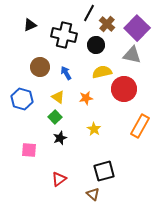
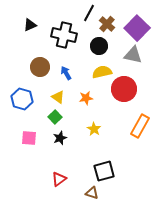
black circle: moved 3 px right, 1 px down
gray triangle: moved 1 px right
pink square: moved 12 px up
brown triangle: moved 1 px left, 1 px up; rotated 24 degrees counterclockwise
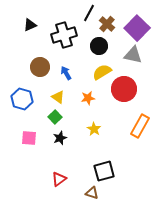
black cross: rotated 30 degrees counterclockwise
yellow semicircle: rotated 18 degrees counterclockwise
orange star: moved 2 px right
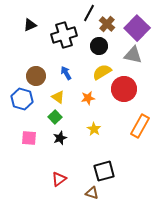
brown circle: moved 4 px left, 9 px down
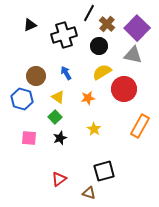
brown triangle: moved 3 px left
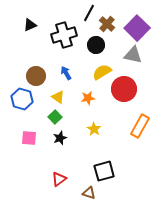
black circle: moved 3 px left, 1 px up
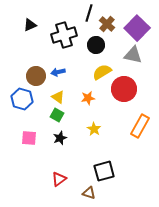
black line: rotated 12 degrees counterclockwise
blue arrow: moved 8 px left, 1 px up; rotated 72 degrees counterclockwise
green square: moved 2 px right, 2 px up; rotated 16 degrees counterclockwise
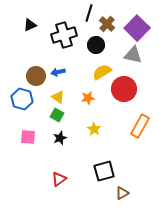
pink square: moved 1 px left, 1 px up
brown triangle: moved 33 px right; rotated 48 degrees counterclockwise
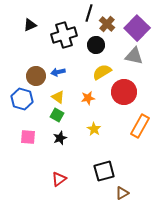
gray triangle: moved 1 px right, 1 px down
red circle: moved 3 px down
